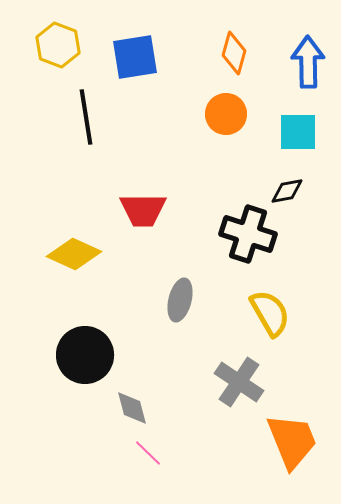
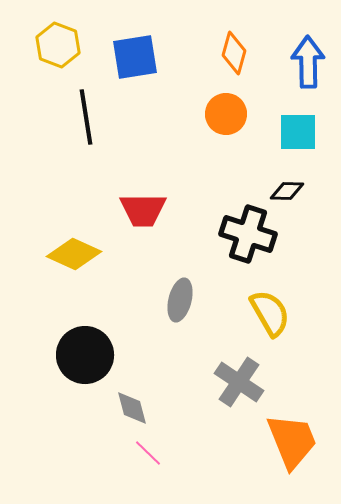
black diamond: rotated 12 degrees clockwise
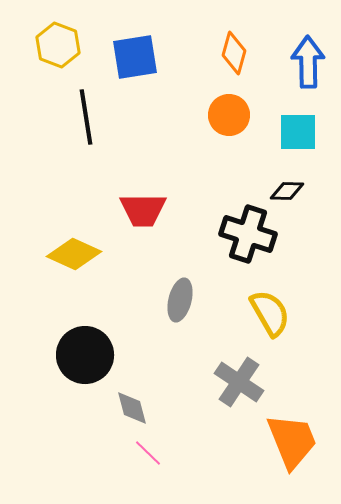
orange circle: moved 3 px right, 1 px down
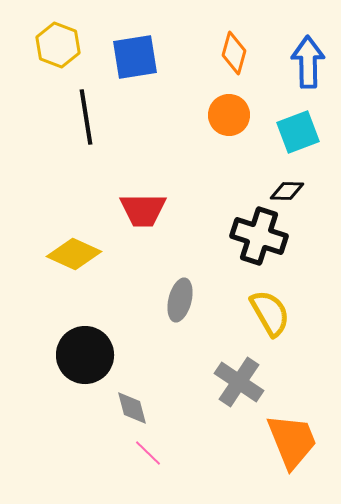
cyan square: rotated 21 degrees counterclockwise
black cross: moved 11 px right, 2 px down
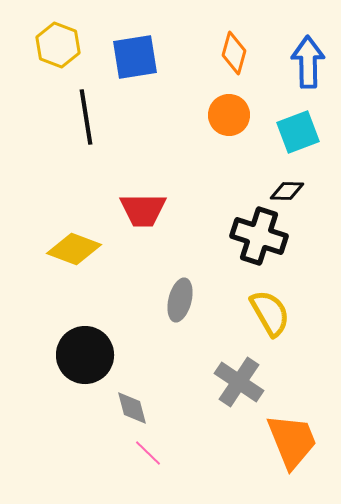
yellow diamond: moved 5 px up; rotated 4 degrees counterclockwise
